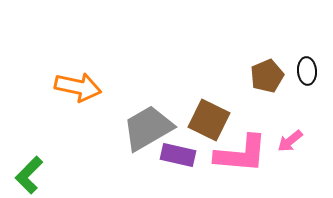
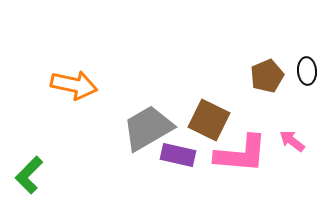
orange arrow: moved 4 px left, 2 px up
pink arrow: moved 2 px right; rotated 76 degrees clockwise
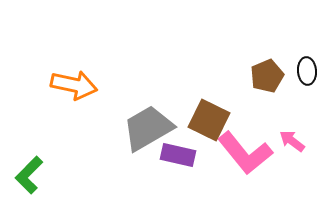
pink L-shape: moved 4 px right, 1 px up; rotated 46 degrees clockwise
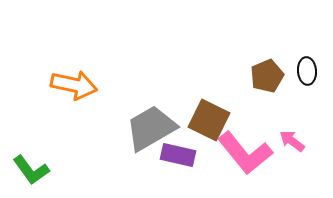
gray trapezoid: moved 3 px right
green L-shape: moved 2 px right, 5 px up; rotated 81 degrees counterclockwise
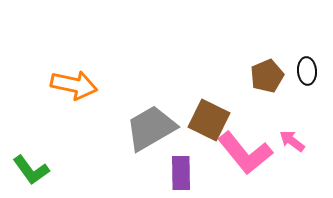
purple rectangle: moved 3 px right, 18 px down; rotated 76 degrees clockwise
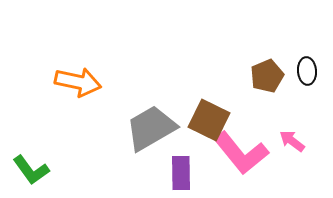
orange arrow: moved 4 px right, 3 px up
pink L-shape: moved 4 px left
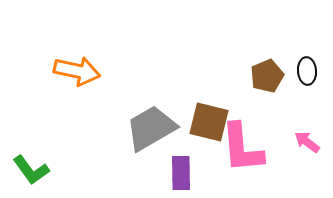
orange arrow: moved 1 px left, 11 px up
brown square: moved 2 px down; rotated 12 degrees counterclockwise
pink arrow: moved 15 px right, 1 px down
pink L-shape: moved 1 px right, 5 px up; rotated 34 degrees clockwise
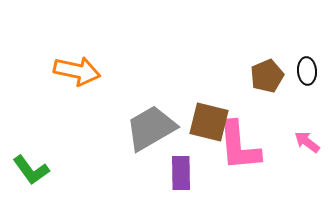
pink L-shape: moved 3 px left, 2 px up
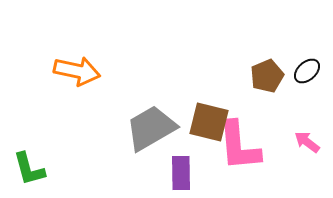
black ellipse: rotated 52 degrees clockwise
green L-shape: moved 2 px left, 1 px up; rotated 21 degrees clockwise
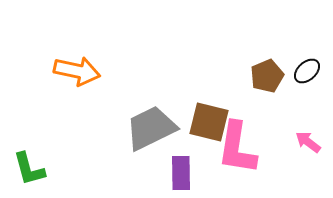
gray trapezoid: rotated 4 degrees clockwise
pink arrow: moved 1 px right
pink L-shape: moved 2 px left, 2 px down; rotated 14 degrees clockwise
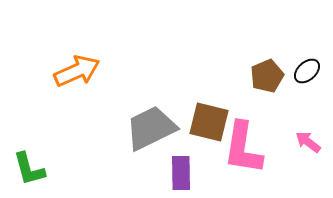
orange arrow: rotated 36 degrees counterclockwise
pink L-shape: moved 6 px right
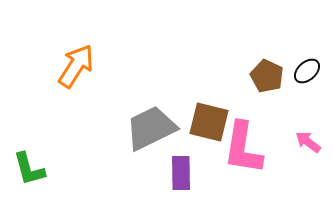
orange arrow: moved 1 px left, 5 px up; rotated 33 degrees counterclockwise
brown pentagon: rotated 24 degrees counterclockwise
